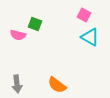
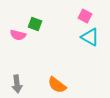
pink square: moved 1 px right, 1 px down
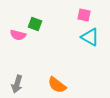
pink square: moved 1 px left, 1 px up; rotated 16 degrees counterclockwise
gray arrow: rotated 24 degrees clockwise
